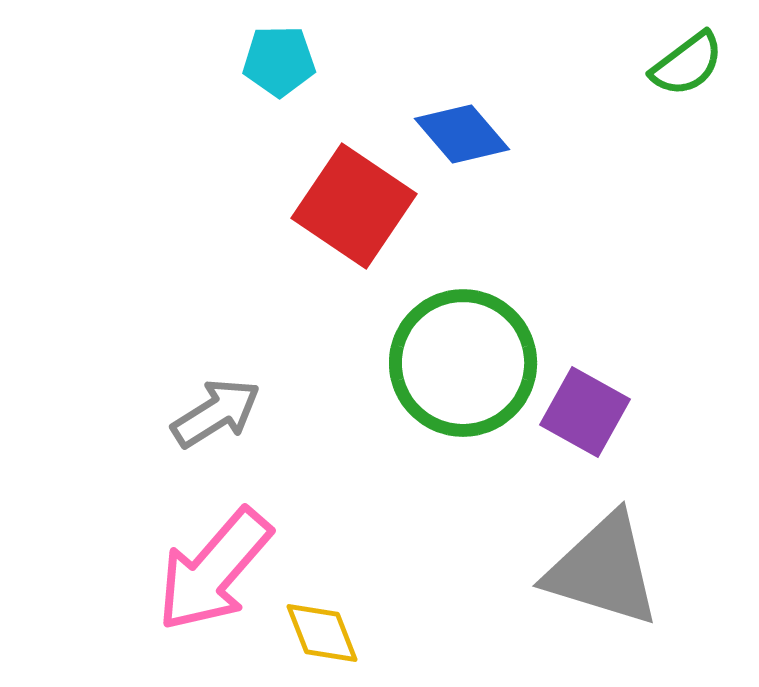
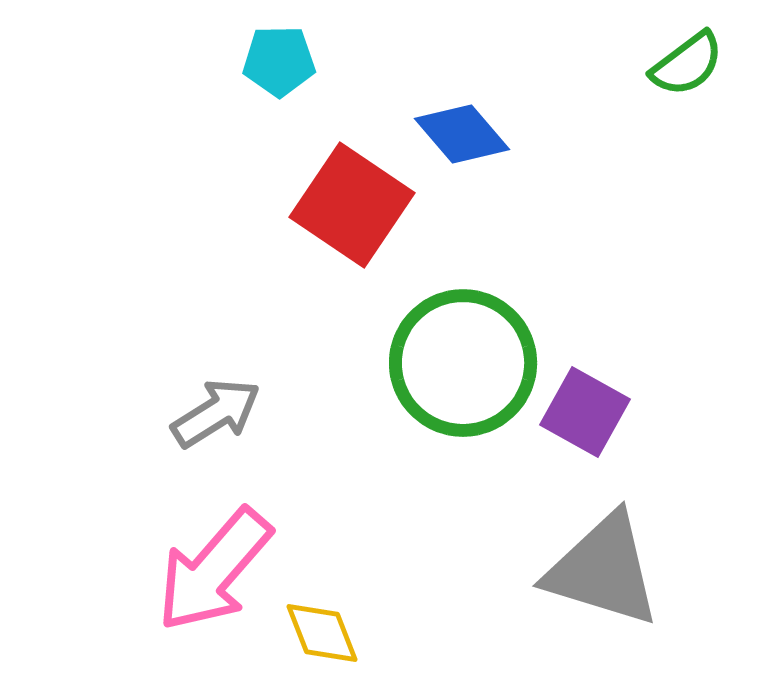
red square: moved 2 px left, 1 px up
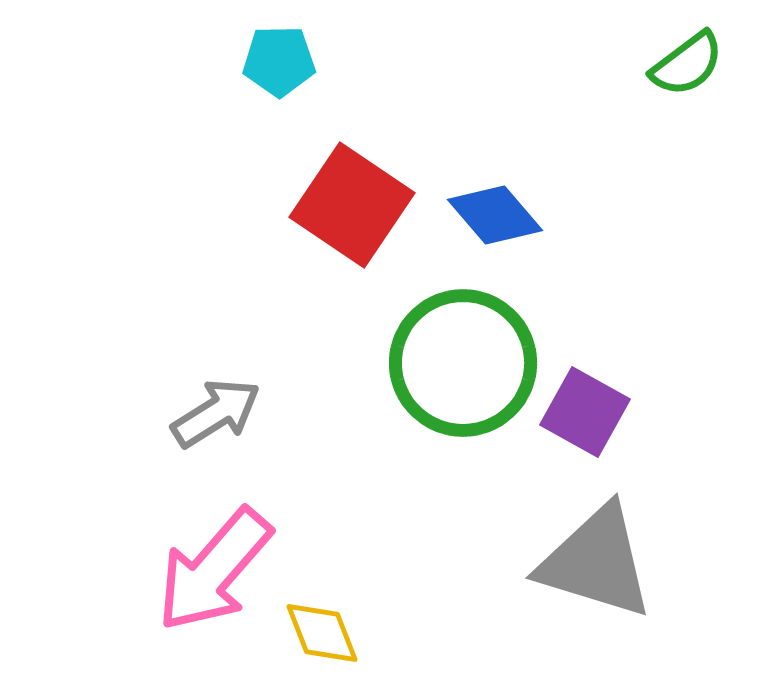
blue diamond: moved 33 px right, 81 px down
gray triangle: moved 7 px left, 8 px up
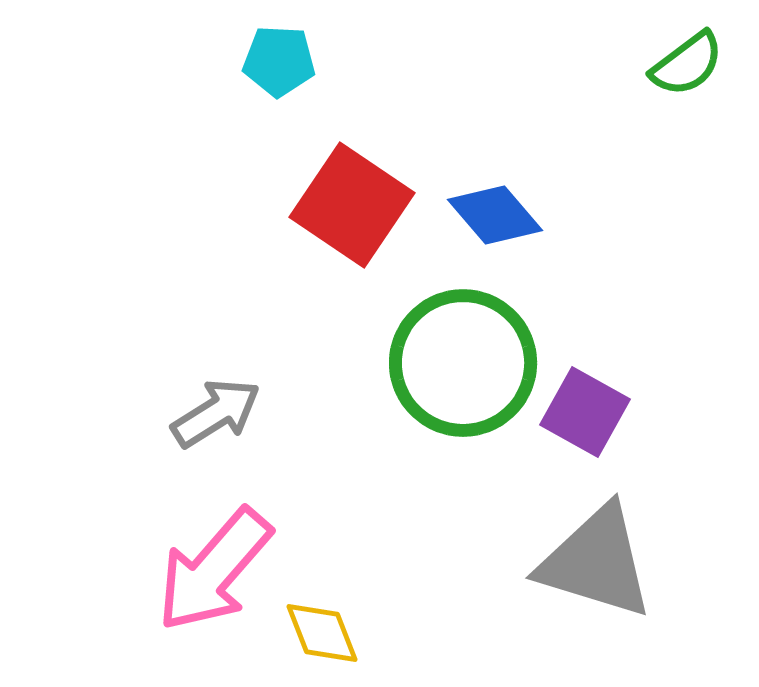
cyan pentagon: rotated 4 degrees clockwise
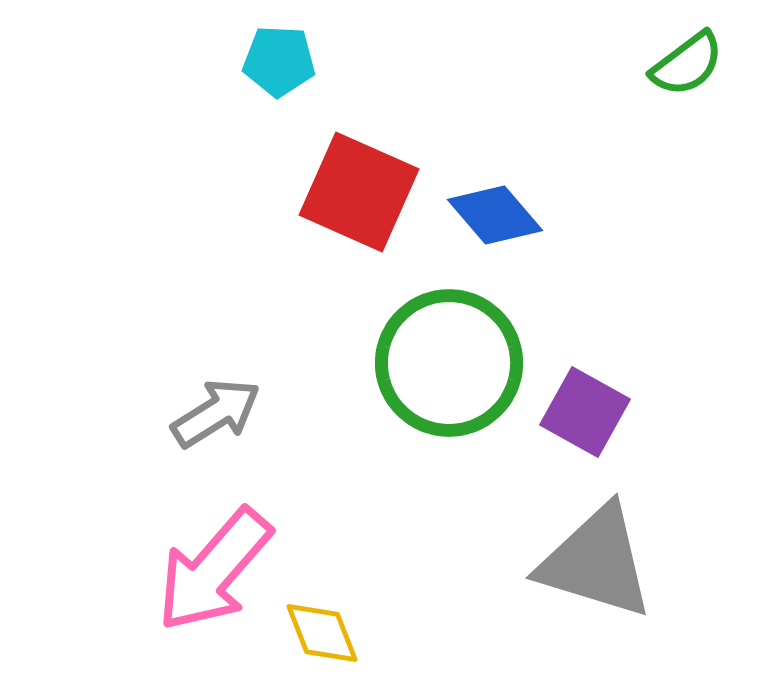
red square: moved 7 px right, 13 px up; rotated 10 degrees counterclockwise
green circle: moved 14 px left
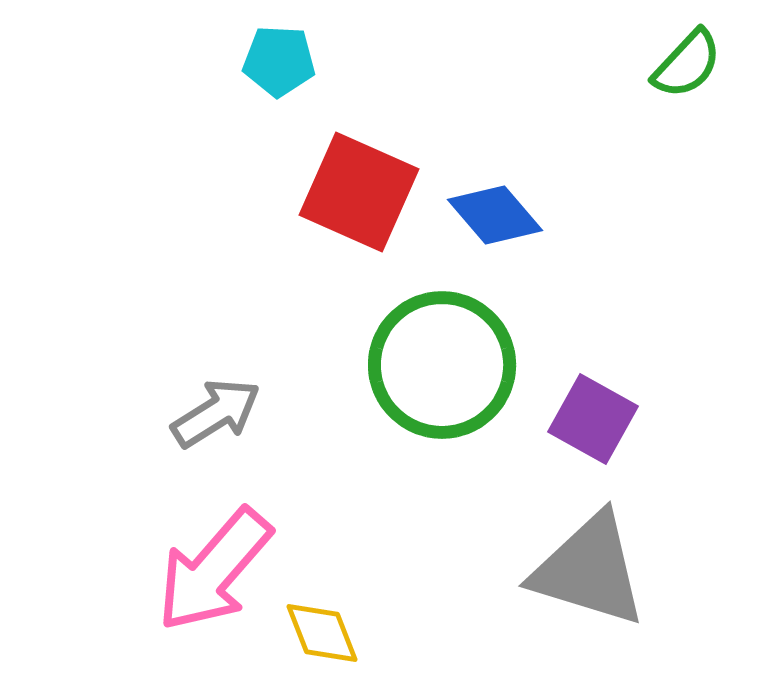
green semicircle: rotated 10 degrees counterclockwise
green circle: moved 7 px left, 2 px down
purple square: moved 8 px right, 7 px down
gray triangle: moved 7 px left, 8 px down
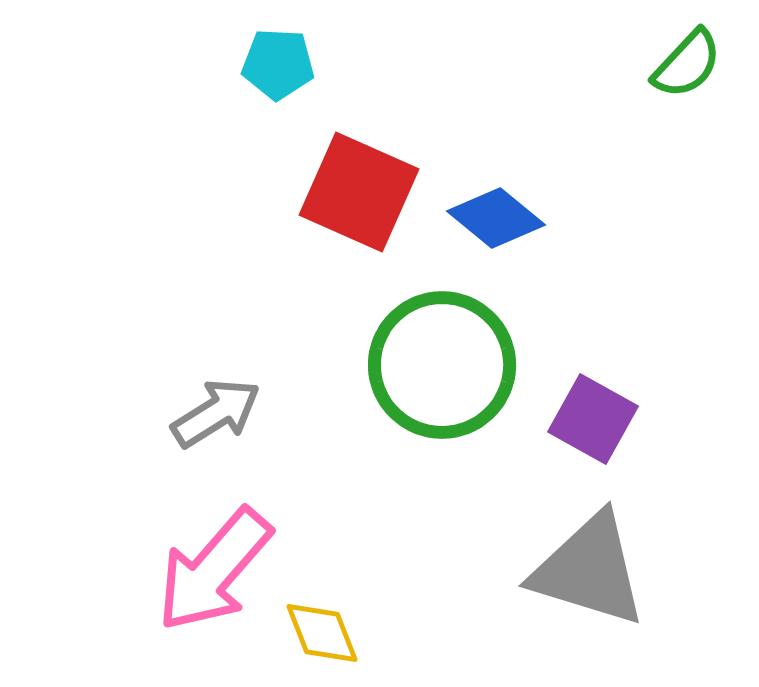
cyan pentagon: moved 1 px left, 3 px down
blue diamond: moved 1 px right, 3 px down; rotated 10 degrees counterclockwise
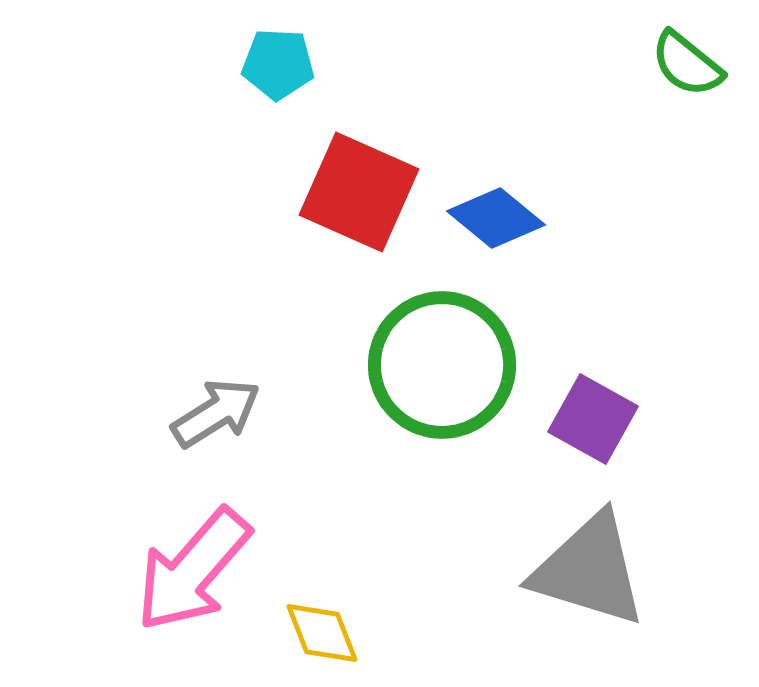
green semicircle: rotated 86 degrees clockwise
pink arrow: moved 21 px left
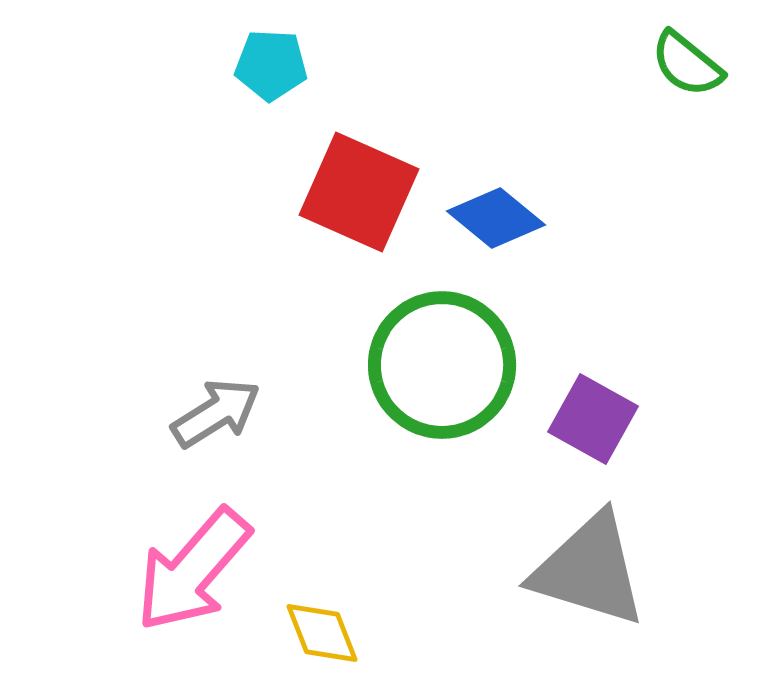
cyan pentagon: moved 7 px left, 1 px down
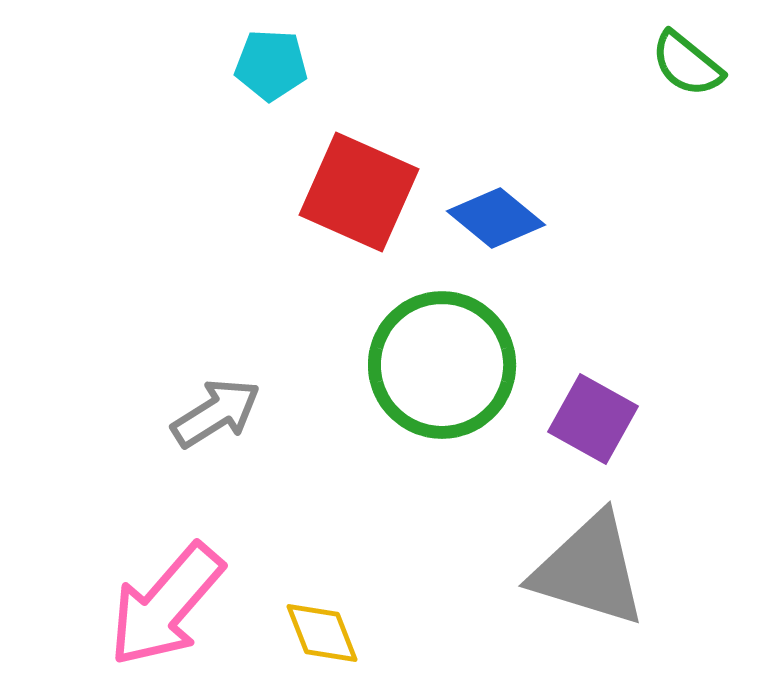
pink arrow: moved 27 px left, 35 px down
